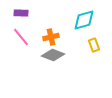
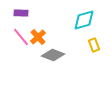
orange cross: moved 13 px left; rotated 28 degrees counterclockwise
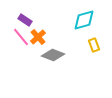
purple rectangle: moved 4 px right, 7 px down; rotated 32 degrees clockwise
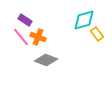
orange cross: rotated 28 degrees counterclockwise
yellow rectangle: moved 3 px right, 11 px up; rotated 16 degrees counterclockwise
gray diamond: moved 7 px left, 5 px down
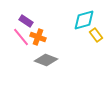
purple rectangle: moved 1 px right, 1 px down
yellow rectangle: moved 1 px left, 1 px down
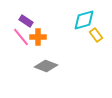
orange cross: rotated 21 degrees counterclockwise
gray diamond: moved 6 px down
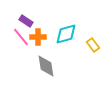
cyan diamond: moved 18 px left, 14 px down
yellow rectangle: moved 3 px left, 10 px down
gray diamond: rotated 60 degrees clockwise
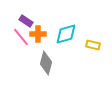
orange cross: moved 3 px up
yellow rectangle: rotated 40 degrees counterclockwise
gray diamond: moved 3 px up; rotated 25 degrees clockwise
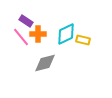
cyan diamond: rotated 10 degrees counterclockwise
yellow rectangle: moved 10 px left, 5 px up
gray diamond: moved 1 px left; rotated 60 degrees clockwise
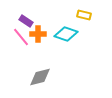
cyan diamond: rotated 45 degrees clockwise
yellow rectangle: moved 1 px right, 25 px up
gray diamond: moved 5 px left, 14 px down
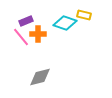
purple rectangle: rotated 56 degrees counterclockwise
cyan diamond: moved 1 px left, 11 px up
